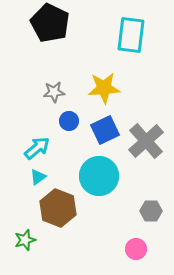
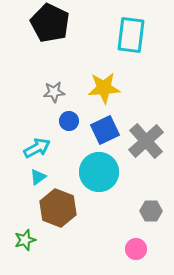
cyan arrow: rotated 12 degrees clockwise
cyan circle: moved 4 px up
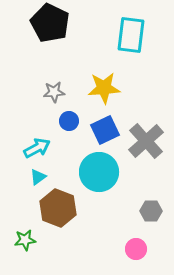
green star: rotated 10 degrees clockwise
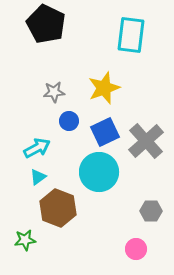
black pentagon: moved 4 px left, 1 px down
yellow star: rotated 16 degrees counterclockwise
blue square: moved 2 px down
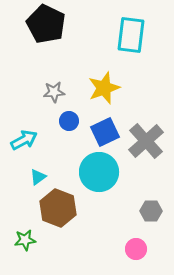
cyan arrow: moved 13 px left, 8 px up
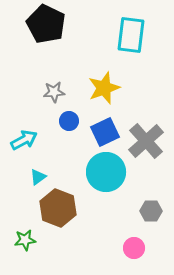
cyan circle: moved 7 px right
pink circle: moved 2 px left, 1 px up
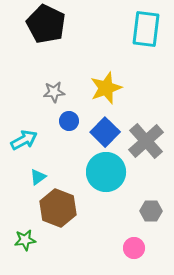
cyan rectangle: moved 15 px right, 6 px up
yellow star: moved 2 px right
blue square: rotated 20 degrees counterclockwise
